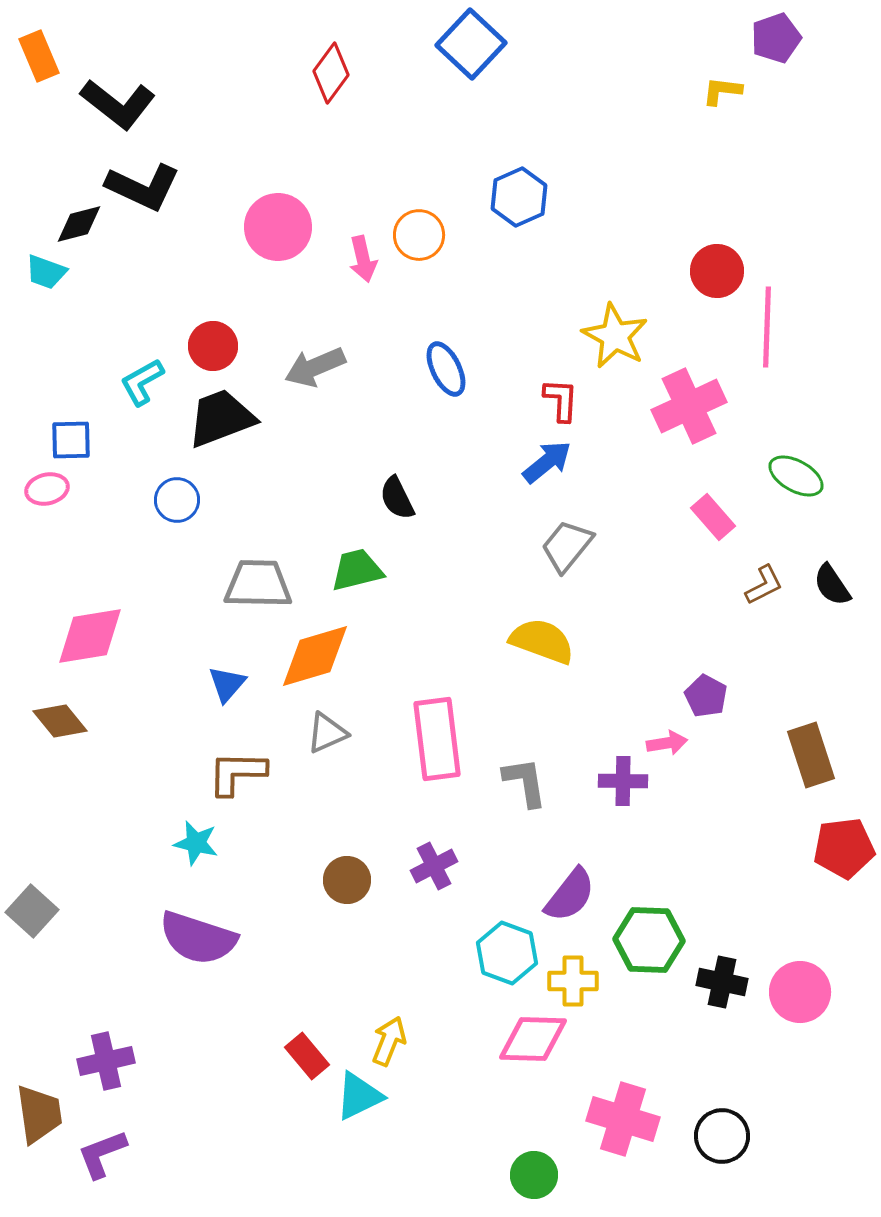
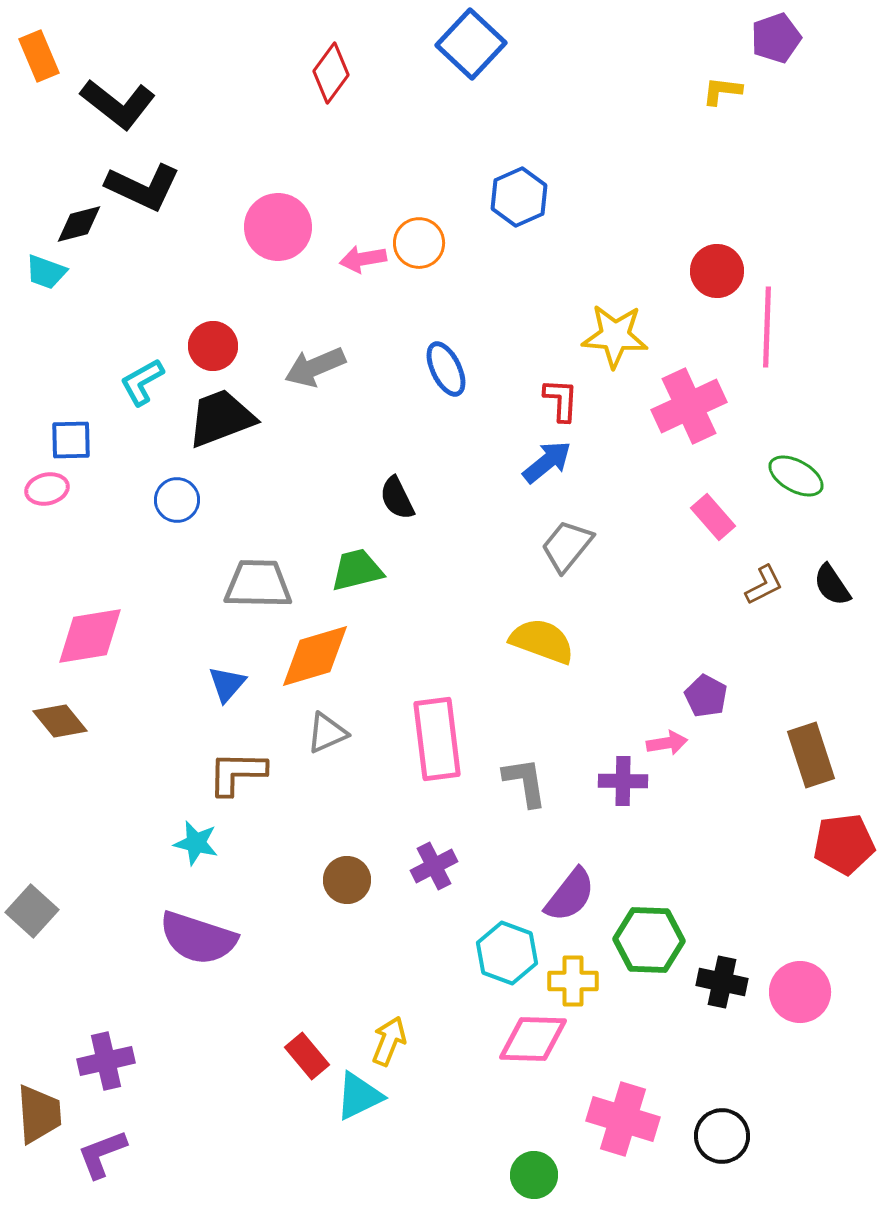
orange circle at (419, 235): moved 8 px down
pink arrow at (363, 259): rotated 93 degrees clockwise
yellow star at (615, 336): rotated 24 degrees counterclockwise
red pentagon at (844, 848): moved 4 px up
brown trapezoid at (39, 1114): rotated 4 degrees clockwise
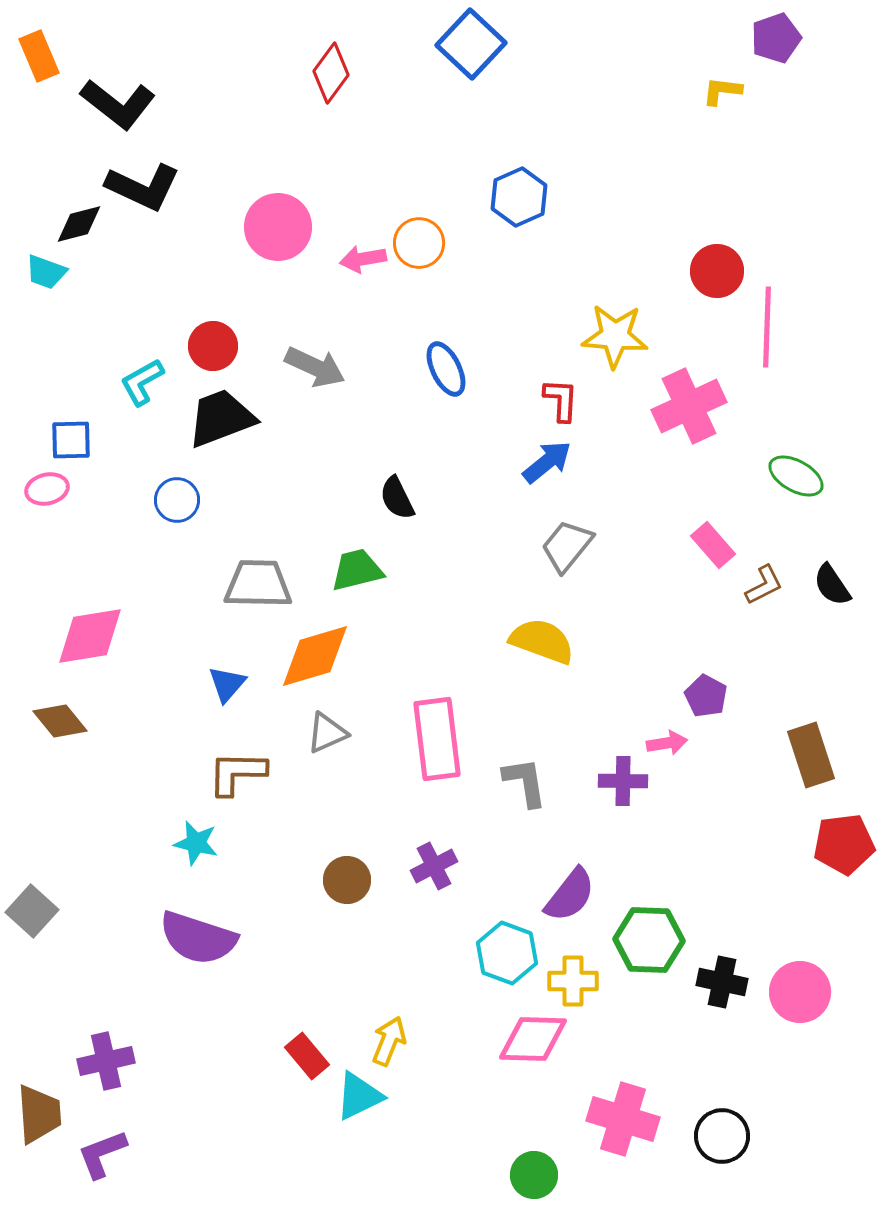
gray arrow at (315, 367): rotated 132 degrees counterclockwise
pink rectangle at (713, 517): moved 28 px down
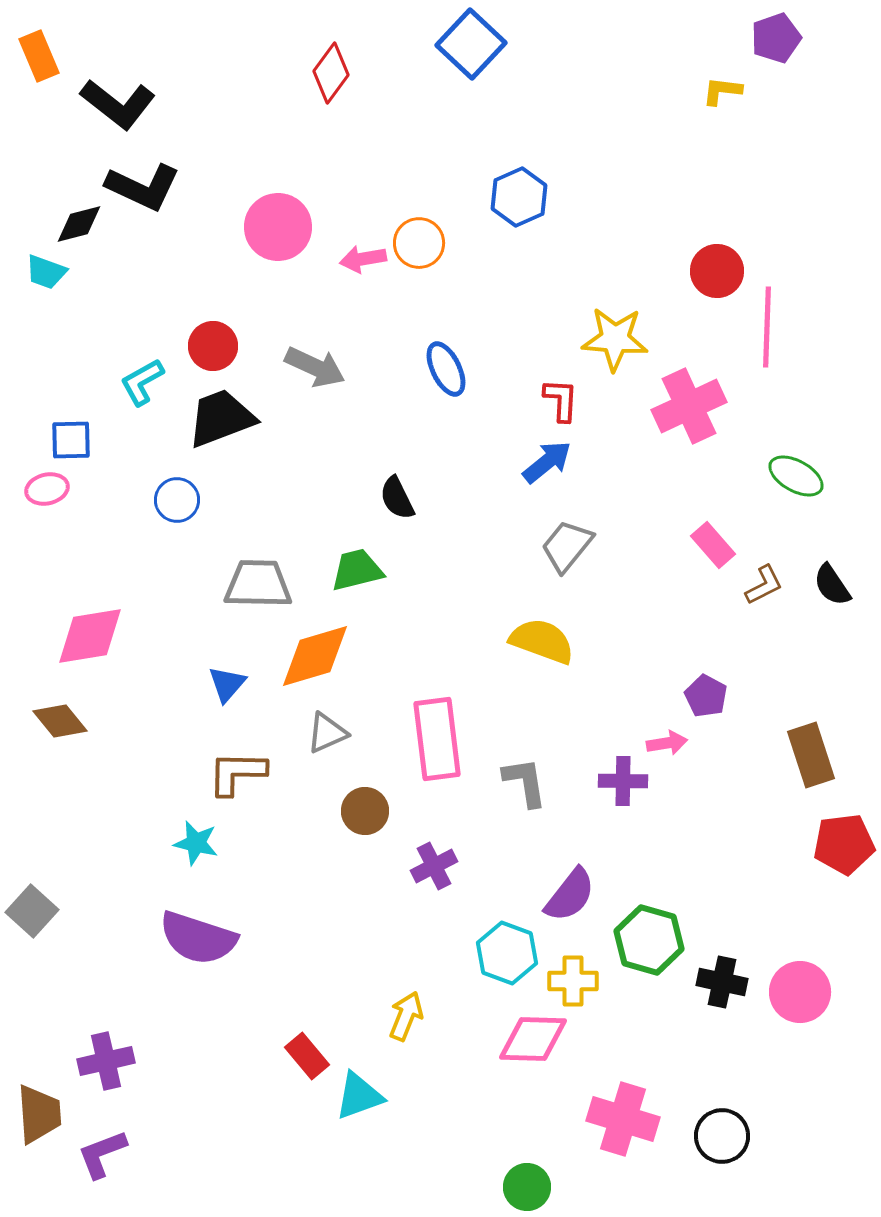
yellow star at (615, 336): moved 3 px down
brown circle at (347, 880): moved 18 px right, 69 px up
green hexagon at (649, 940): rotated 14 degrees clockwise
yellow arrow at (389, 1041): moved 17 px right, 25 px up
cyan triangle at (359, 1096): rotated 6 degrees clockwise
green circle at (534, 1175): moved 7 px left, 12 px down
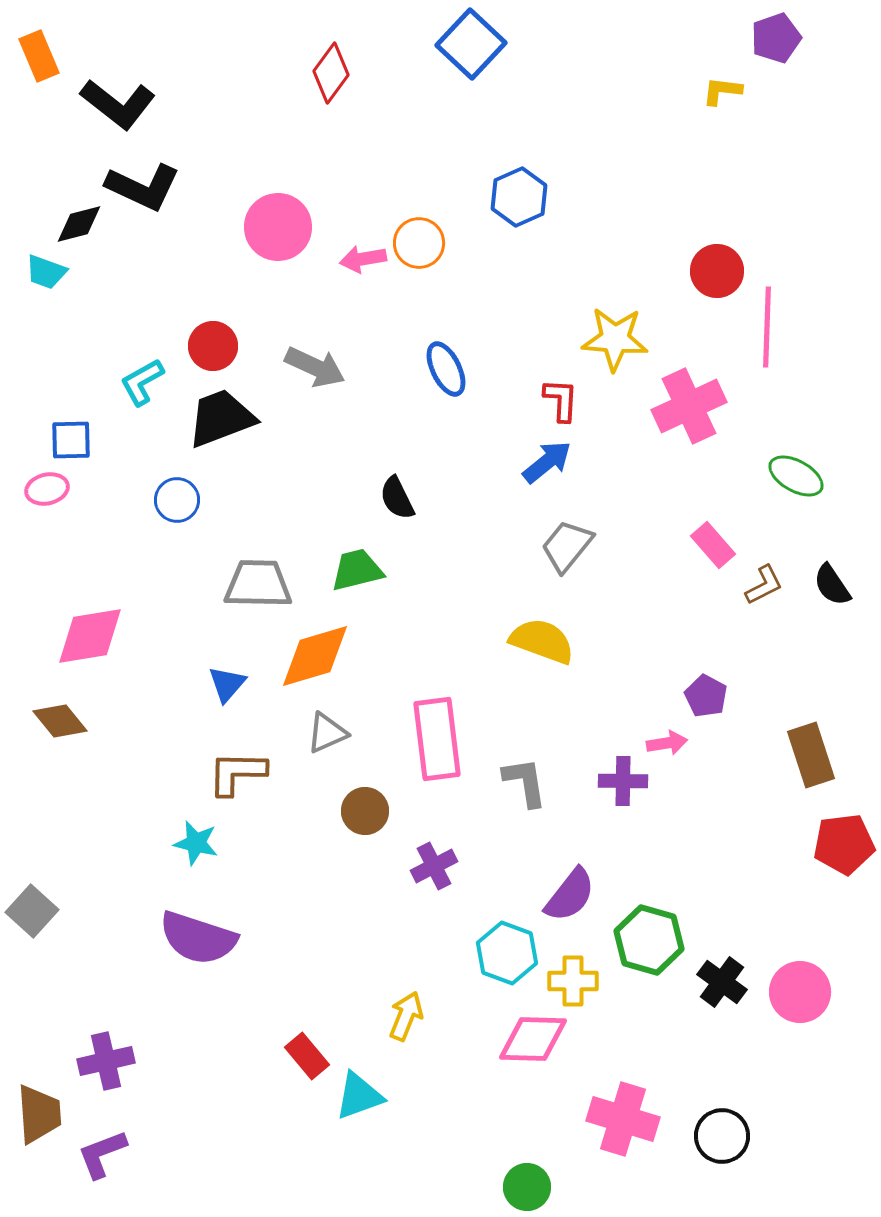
black cross at (722, 982): rotated 24 degrees clockwise
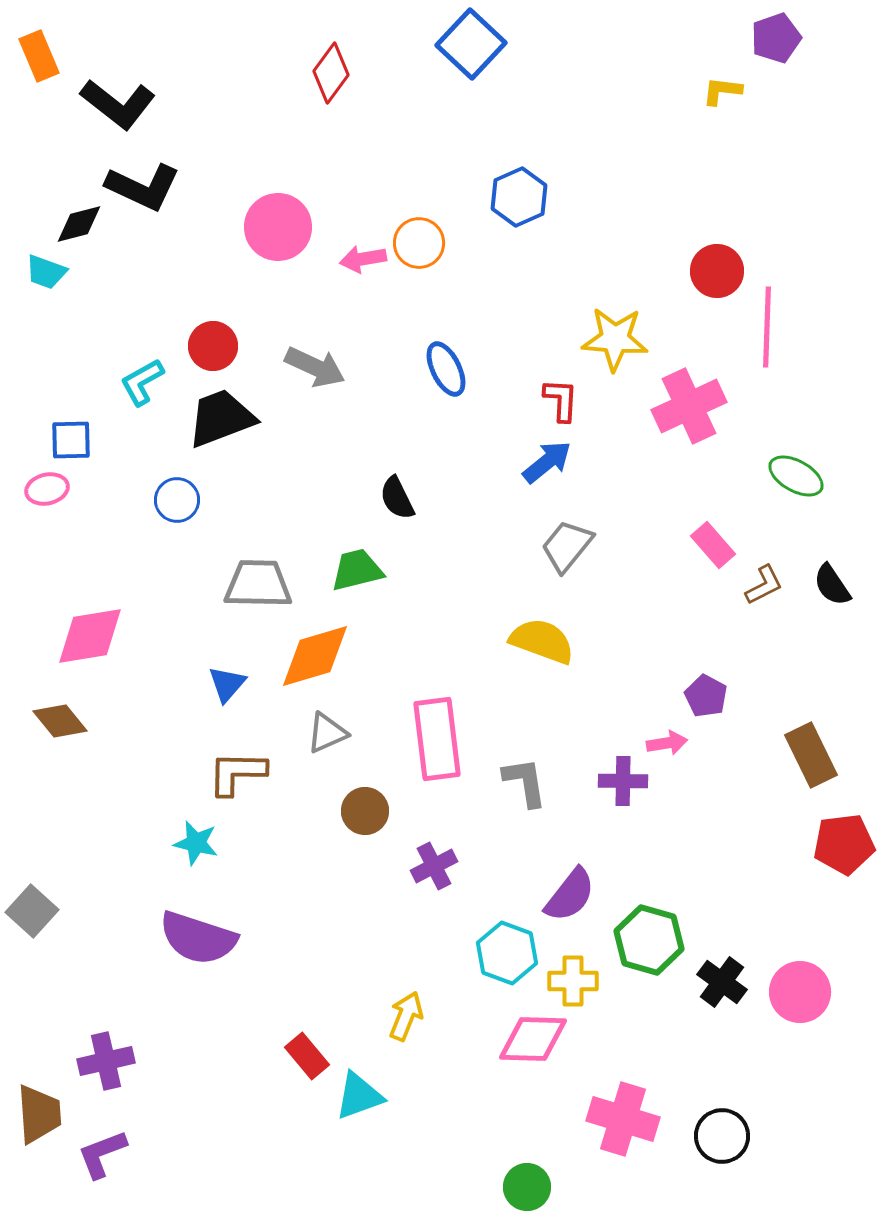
brown rectangle at (811, 755): rotated 8 degrees counterclockwise
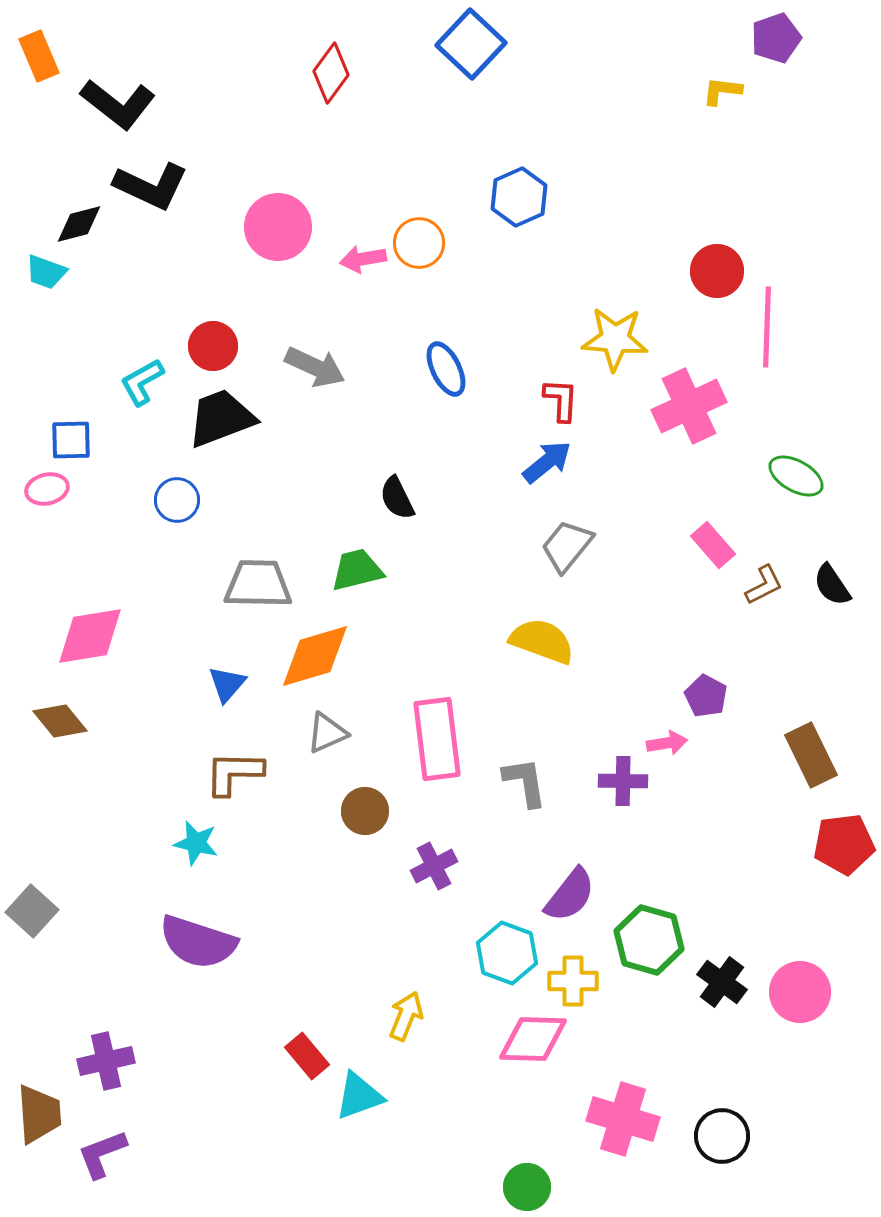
black L-shape at (143, 187): moved 8 px right, 1 px up
brown L-shape at (237, 773): moved 3 px left
purple semicircle at (198, 938): moved 4 px down
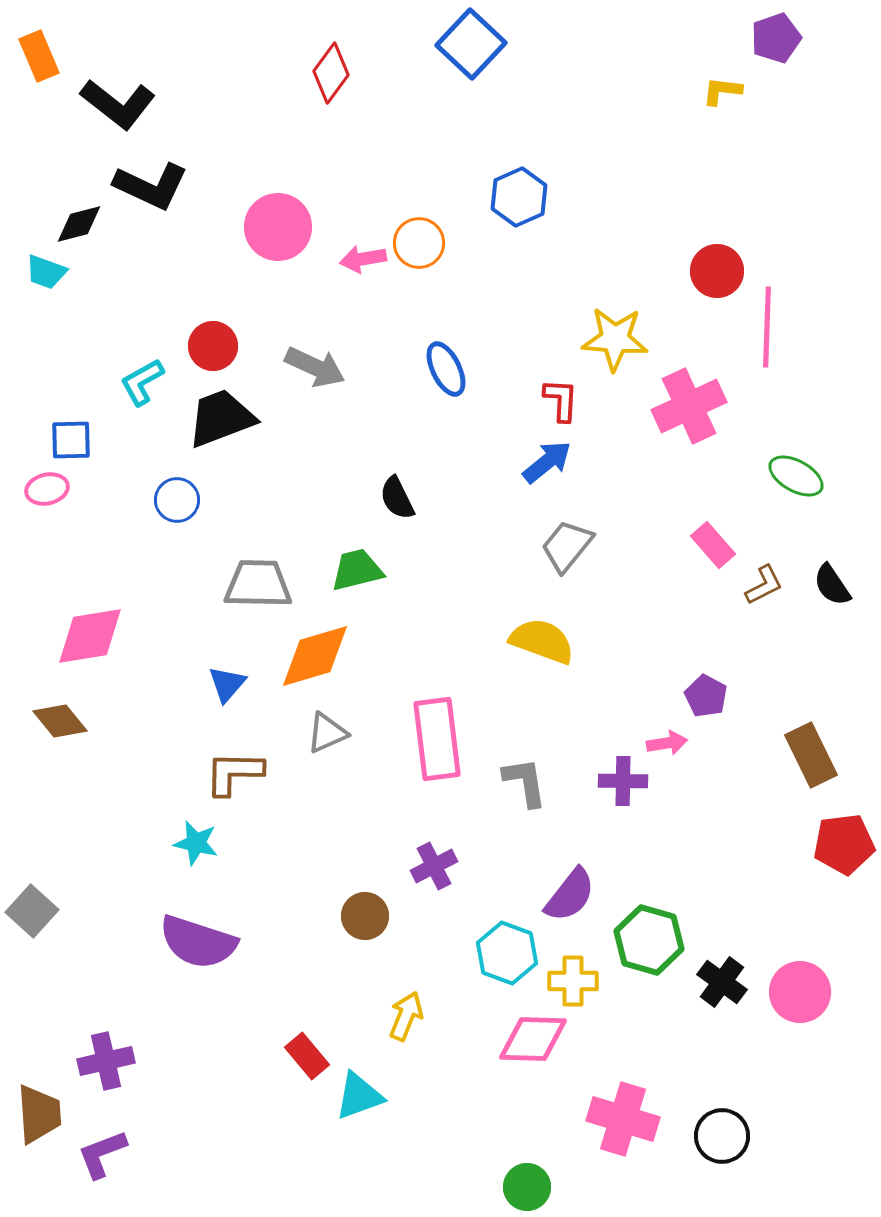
brown circle at (365, 811): moved 105 px down
